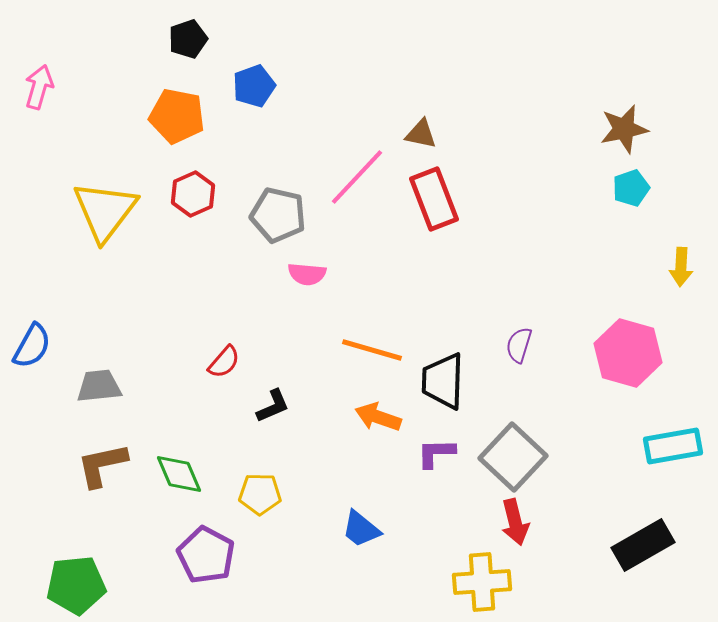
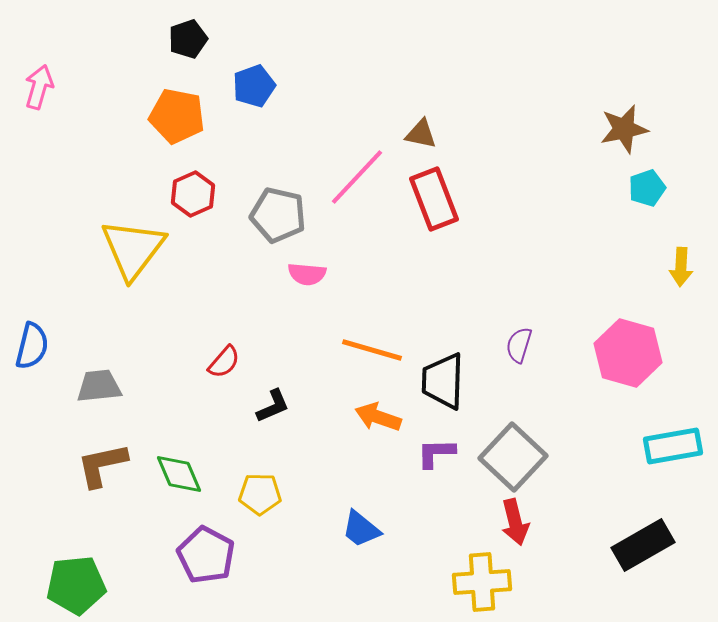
cyan pentagon: moved 16 px right
yellow triangle: moved 28 px right, 38 px down
blue semicircle: rotated 15 degrees counterclockwise
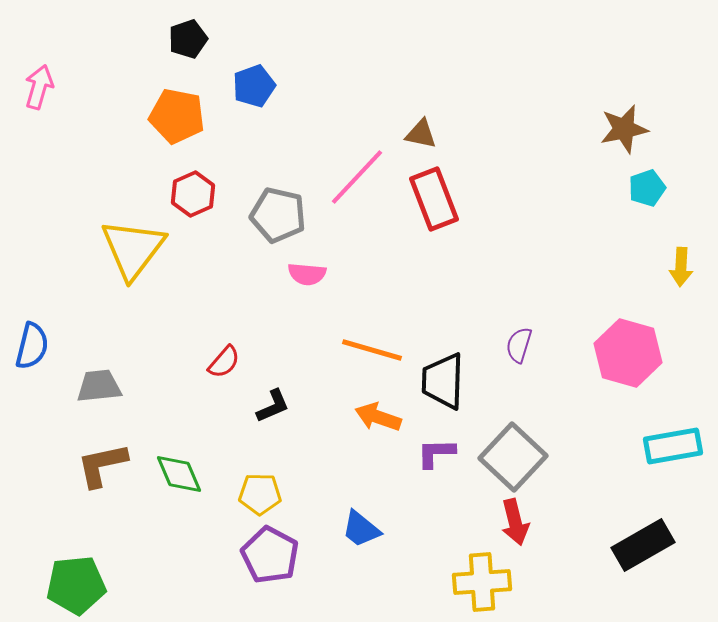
purple pentagon: moved 64 px right
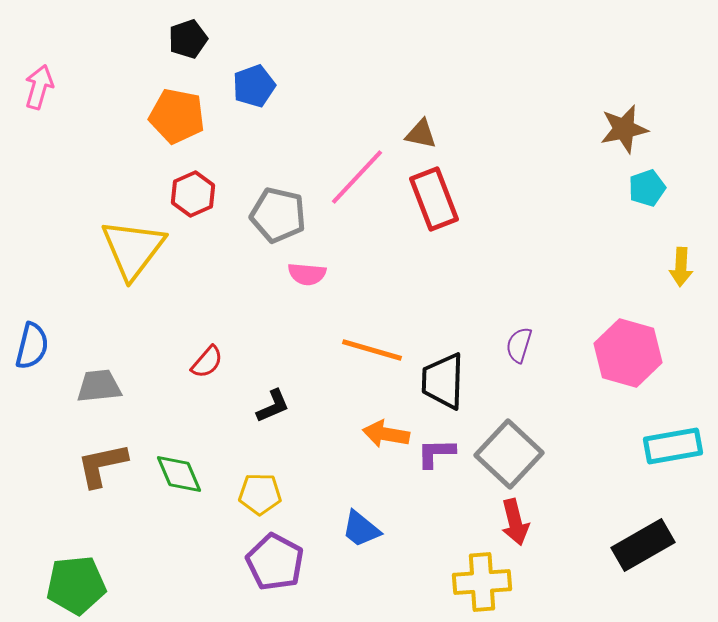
red semicircle: moved 17 px left
orange arrow: moved 8 px right, 17 px down; rotated 9 degrees counterclockwise
gray square: moved 4 px left, 3 px up
purple pentagon: moved 5 px right, 7 px down
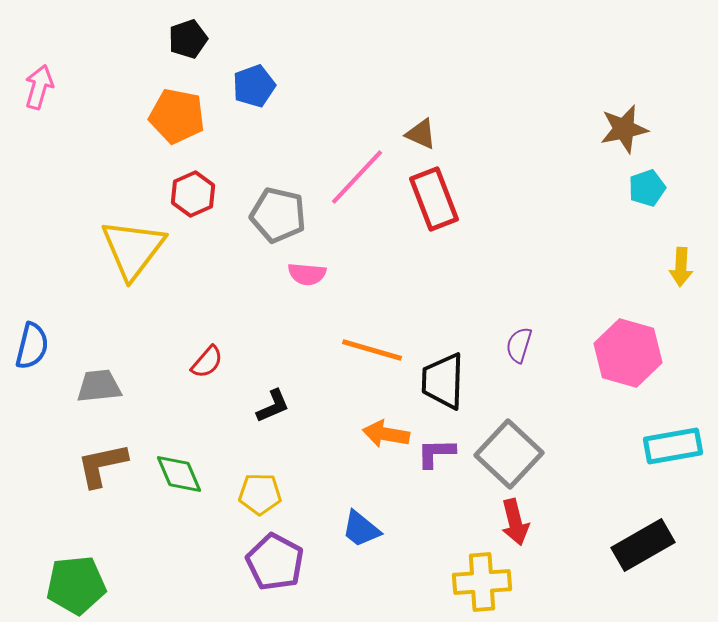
brown triangle: rotated 12 degrees clockwise
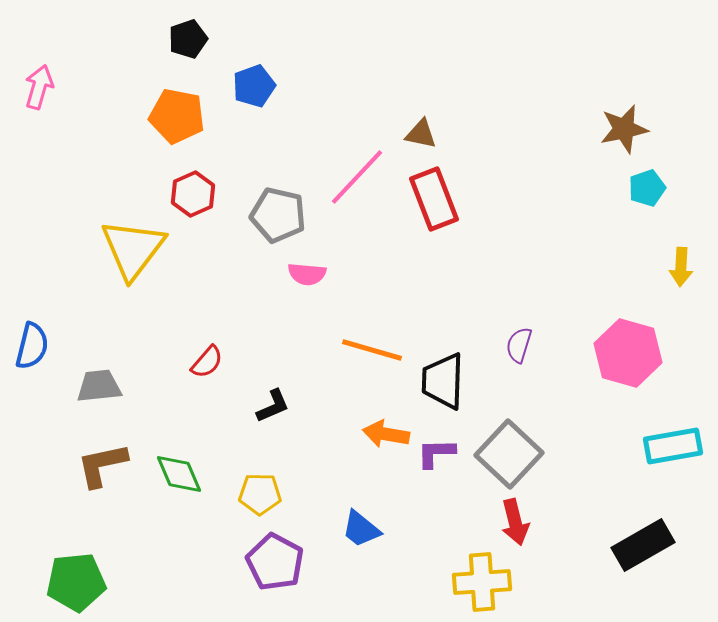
brown triangle: rotated 12 degrees counterclockwise
green pentagon: moved 3 px up
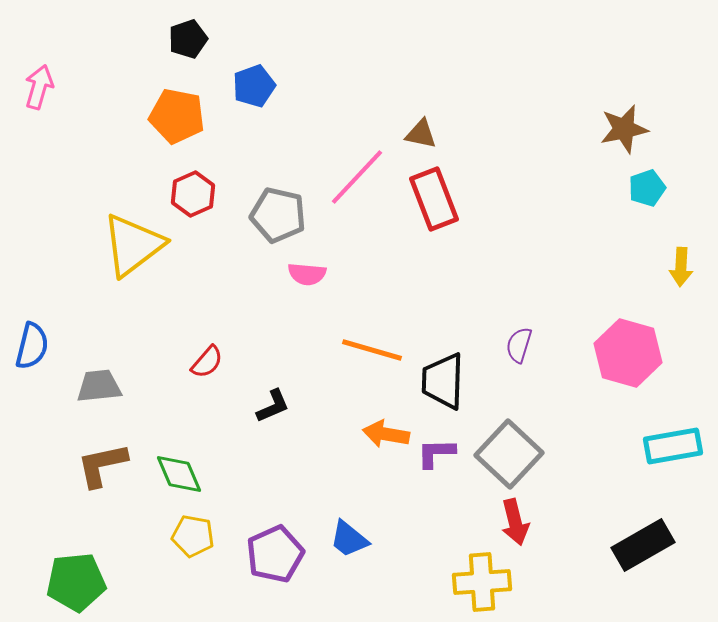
yellow triangle: moved 4 px up; rotated 16 degrees clockwise
yellow pentagon: moved 67 px left, 42 px down; rotated 9 degrees clockwise
blue trapezoid: moved 12 px left, 10 px down
purple pentagon: moved 8 px up; rotated 20 degrees clockwise
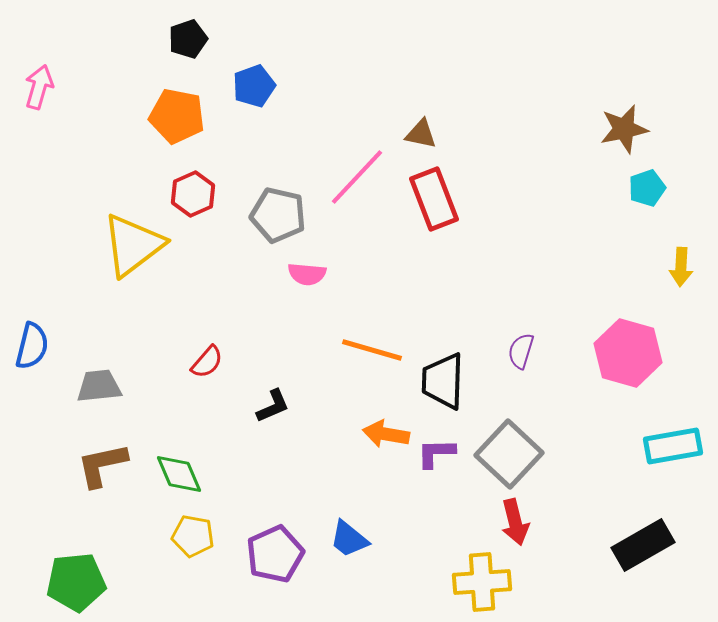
purple semicircle: moved 2 px right, 6 px down
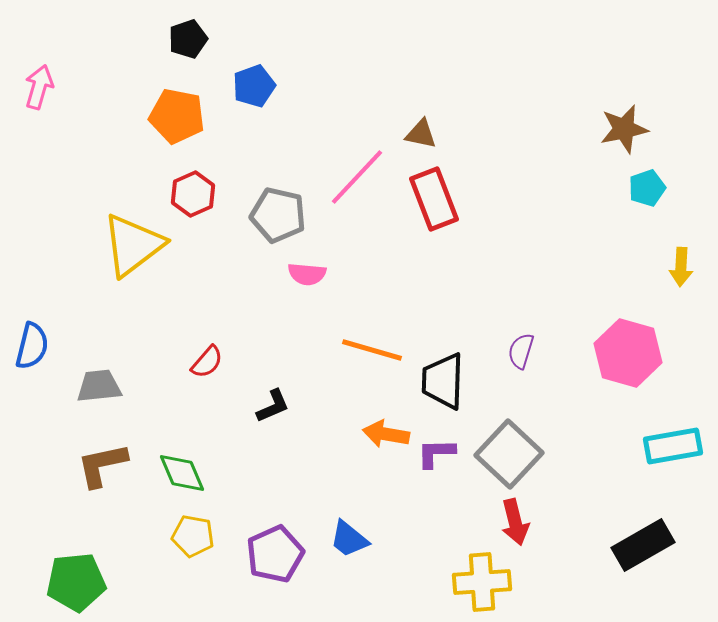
green diamond: moved 3 px right, 1 px up
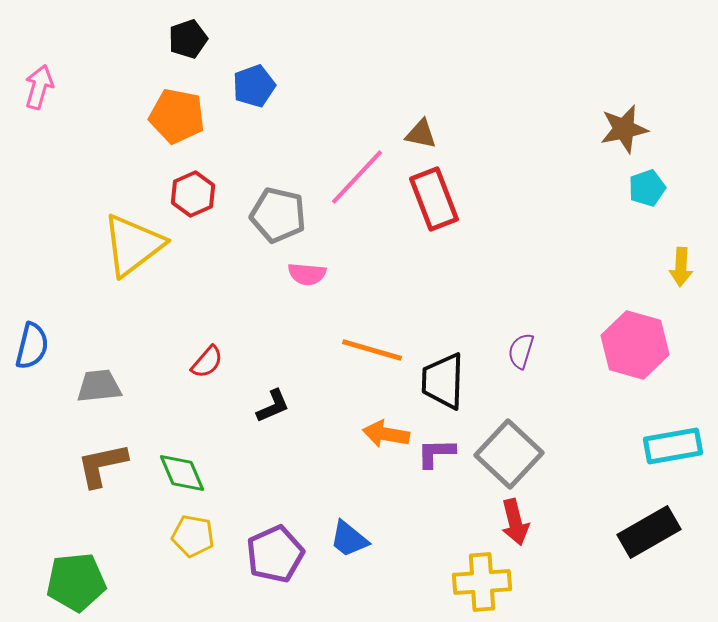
pink hexagon: moved 7 px right, 8 px up
black rectangle: moved 6 px right, 13 px up
